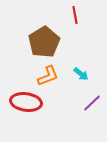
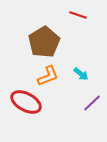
red line: moved 3 px right; rotated 60 degrees counterclockwise
red ellipse: rotated 20 degrees clockwise
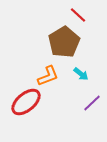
red line: rotated 24 degrees clockwise
brown pentagon: moved 20 px right
red ellipse: rotated 68 degrees counterclockwise
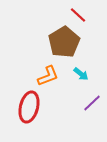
red ellipse: moved 3 px right, 5 px down; rotated 36 degrees counterclockwise
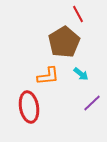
red line: moved 1 px up; rotated 18 degrees clockwise
orange L-shape: rotated 15 degrees clockwise
red ellipse: rotated 24 degrees counterclockwise
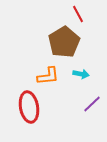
cyan arrow: rotated 28 degrees counterclockwise
purple line: moved 1 px down
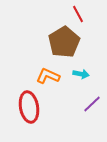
orange L-shape: rotated 150 degrees counterclockwise
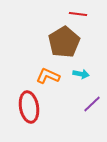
red line: rotated 54 degrees counterclockwise
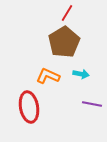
red line: moved 11 px left, 1 px up; rotated 66 degrees counterclockwise
purple line: rotated 54 degrees clockwise
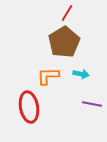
orange L-shape: rotated 25 degrees counterclockwise
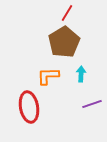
cyan arrow: rotated 98 degrees counterclockwise
purple line: rotated 30 degrees counterclockwise
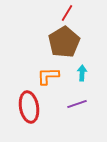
cyan arrow: moved 1 px right, 1 px up
purple line: moved 15 px left
